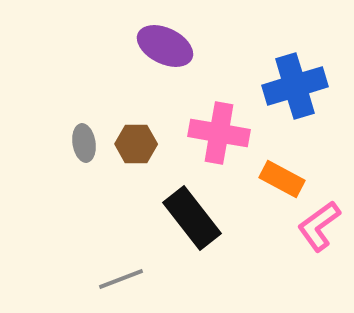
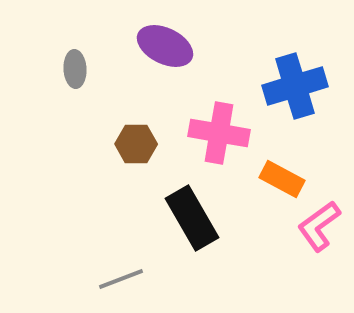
gray ellipse: moved 9 px left, 74 px up; rotated 6 degrees clockwise
black rectangle: rotated 8 degrees clockwise
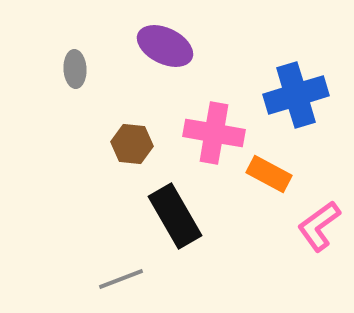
blue cross: moved 1 px right, 9 px down
pink cross: moved 5 px left
brown hexagon: moved 4 px left; rotated 6 degrees clockwise
orange rectangle: moved 13 px left, 5 px up
black rectangle: moved 17 px left, 2 px up
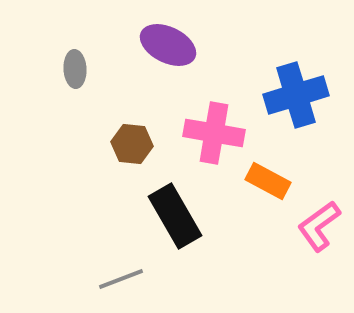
purple ellipse: moved 3 px right, 1 px up
orange rectangle: moved 1 px left, 7 px down
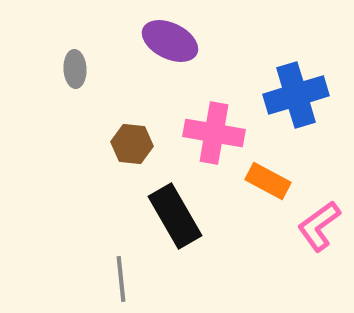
purple ellipse: moved 2 px right, 4 px up
gray line: rotated 75 degrees counterclockwise
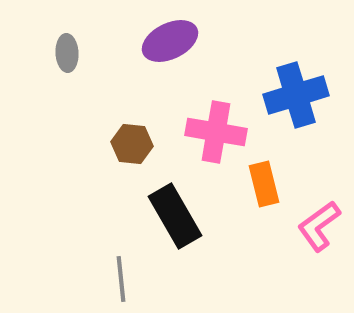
purple ellipse: rotated 52 degrees counterclockwise
gray ellipse: moved 8 px left, 16 px up
pink cross: moved 2 px right, 1 px up
orange rectangle: moved 4 px left, 3 px down; rotated 48 degrees clockwise
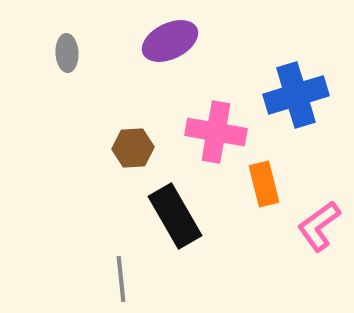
brown hexagon: moved 1 px right, 4 px down; rotated 9 degrees counterclockwise
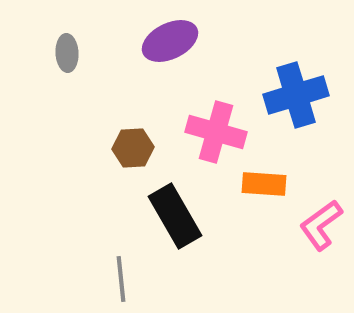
pink cross: rotated 6 degrees clockwise
orange rectangle: rotated 72 degrees counterclockwise
pink L-shape: moved 2 px right, 1 px up
